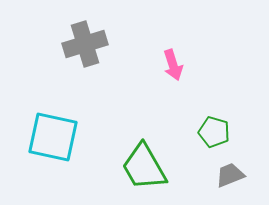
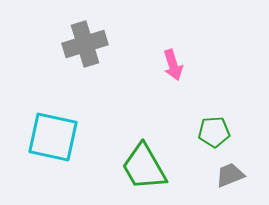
green pentagon: rotated 20 degrees counterclockwise
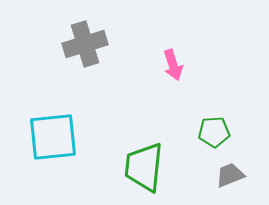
cyan square: rotated 18 degrees counterclockwise
green trapezoid: rotated 36 degrees clockwise
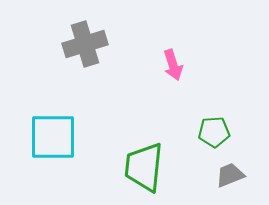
cyan square: rotated 6 degrees clockwise
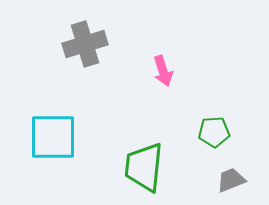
pink arrow: moved 10 px left, 6 px down
gray trapezoid: moved 1 px right, 5 px down
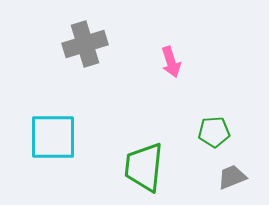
pink arrow: moved 8 px right, 9 px up
gray trapezoid: moved 1 px right, 3 px up
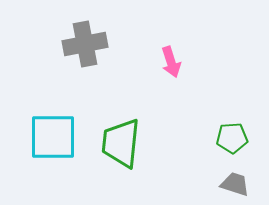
gray cross: rotated 6 degrees clockwise
green pentagon: moved 18 px right, 6 px down
green trapezoid: moved 23 px left, 24 px up
gray trapezoid: moved 3 px right, 7 px down; rotated 40 degrees clockwise
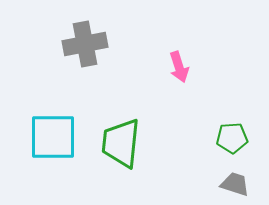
pink arrow: moved 8 px right, 5 px down
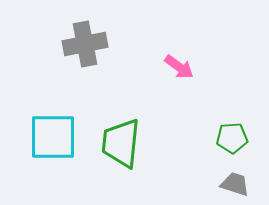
pink arrow: rotated 36 degrees counterclockwise
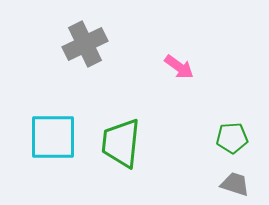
gray cross: rotated 15 degrees counterclockwise
